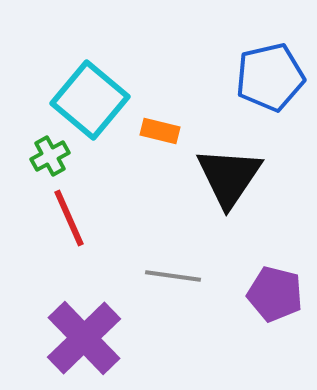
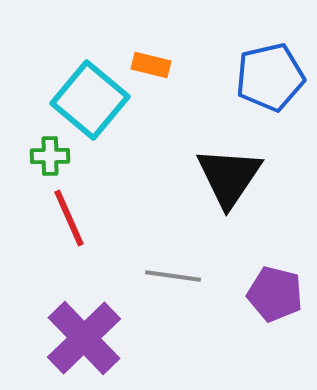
orange rectangle: moved 9 px left, 66 px up
green cross: rotated 27 degrees clockwise
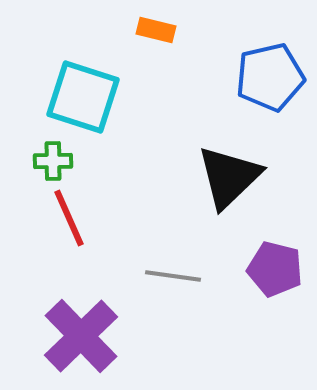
orange rectangle: moved 5 px right, 35 px up
cyan square: moved 7 px left, 3 px up; rotated 22 degrees counterclockwise
green cross: moved 3 px right, 5 px down
black triangle: rotated 12 degrees clockwise
purple pentagon: moved 25 px up
purple cross: moved 3 px left, 2 px up
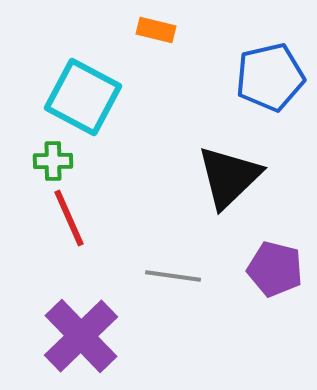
cyan square: rotated 10 degrees clockwise
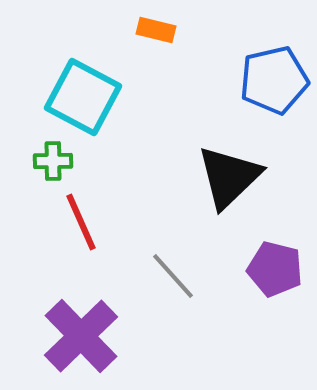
blue pentagon: moved 4 px right, 3 px down
red line: moved 12 px right, 4 px down
gray line: rotated 40 degrees clockwise
